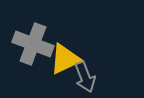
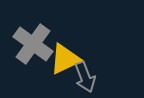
gray cross: rotated 15 degrees clockwise
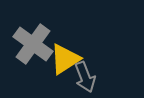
yellow triangle: rotated 8 degrees counterclockwise
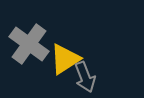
gray cross: moved 4 px left
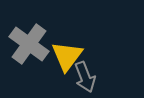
yellow triangle: moved 2 px right, 3 px up; rotated 20 degrees counterclockwise
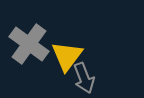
gray arrow: moved 1 px left, 1 px down
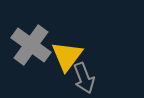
gray cross: moved 2 px right, 1 px down
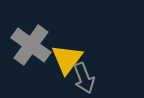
yellow triangle: moved 3 px down
